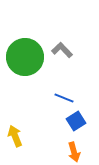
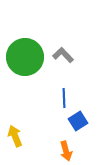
gray L-shape: moved 1 px right, 5 px down
blue line: rotated 66 degrees clockwise
blue square: moved 2 px right
orange arrow: moved 8 px left, 1 px up
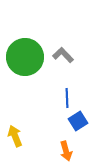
blue line: moved 3 px right
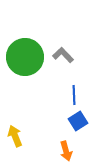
blue line: moved 7 px right, 3 px up
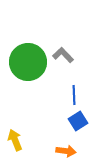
green circle: moved 3 px right, 5 px down
yellow arrow: moved 4 px down
orange arrow: rotated 66 degrees counterclockwise
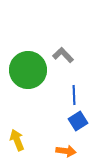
green circle: moved 8 px down
yellow arrow: moved 2 px right
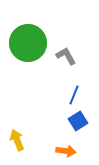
gray L-shape: moved 3 px right, 1 px down; rotated 15 degrees clockwise
green circle: moved 27 px up
blue line: rotated 24 degrees clockwise
